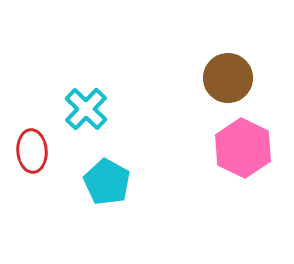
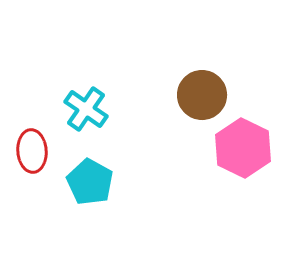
brown circle: moved 26 px left, 17 px down
cyan cross: rotated 9 degrees counterclockwise
cyan pentagon: moved 17 px left
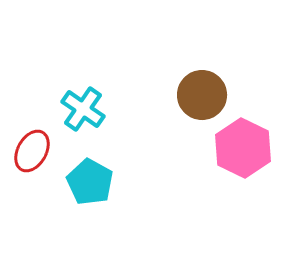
cyan cross: moved 3 px left
red ellipse: rotated 33 degrees clockwise
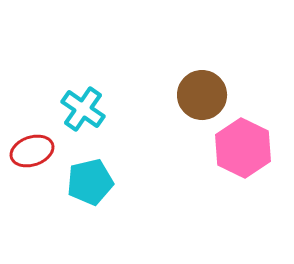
red ellipse: rotated 42 degrees clockwise
cyan pentagon: rotated 30 degrees clockwise
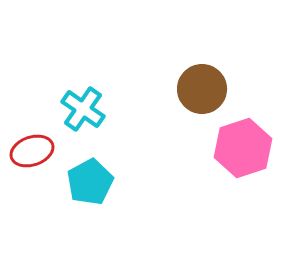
brown circle: moved 6 px up
pink hexagon: rotated 16 degrees clockwise
cyan pentagon: rotated 15 degrees counterclockwise
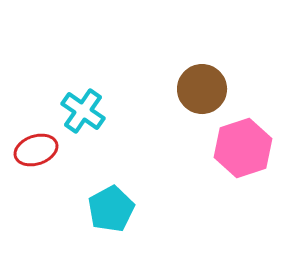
cyan cross: moved 2 px down
red ellipse: moved 4 px right, 1 px up
cyan pentagon: moved 21 px right, 27 px down
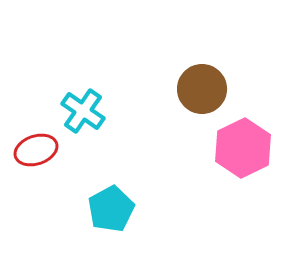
pink hexagon: rotated 8 degrees counterclockwise
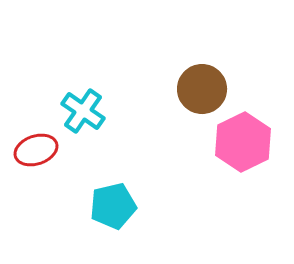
pink hexagon: moved 6 px up
cyan pentagon: moved 2 px right, 3 px up; rotated 15 degrees clockwise
